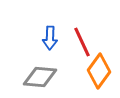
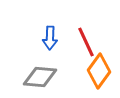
red line: moved 4 px right
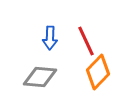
red line: moved 1 px up
orange diamond: moved 1 px left, 1 px down; rotated 8 degrees clockwise
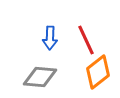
red line: moved 1 px up
orange diamond: rotated 8 degrees clockwise
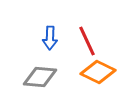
red line: moved 1 px right, 1 px down
orange diamond: rotated 64 degrees clockwise
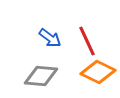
blue arrow: rotated 55 degrees counterclockwise
gray diamond: moved 1 px right, 1 px up
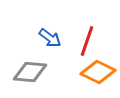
red line: rotated 44 degrees clockwise
gray diamond: moved 11 px left, 4 px up
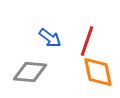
orange diamond: rotated 52 degrees clockwise
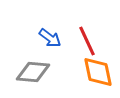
red line: rotated 44 degrees counterclockwise
gray diamond: moved 3 px right
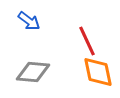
blue arrow: moved 21 px left, 17 px up
